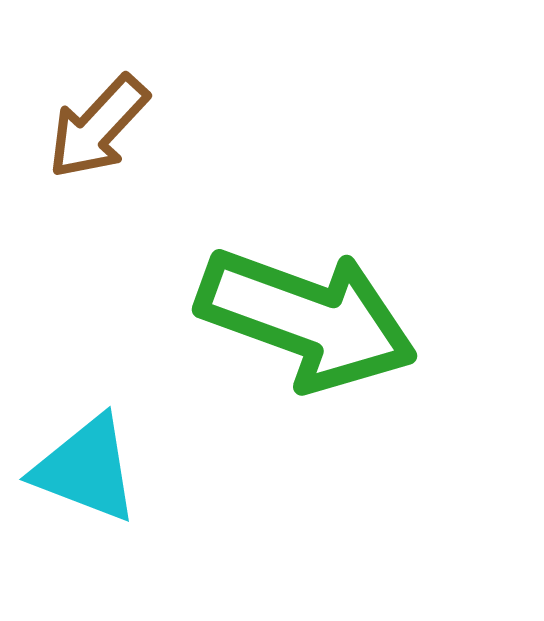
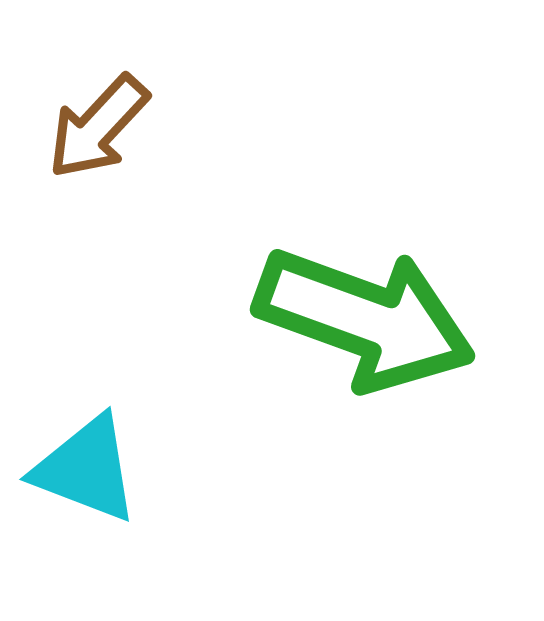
green arrow: moved 58 px right
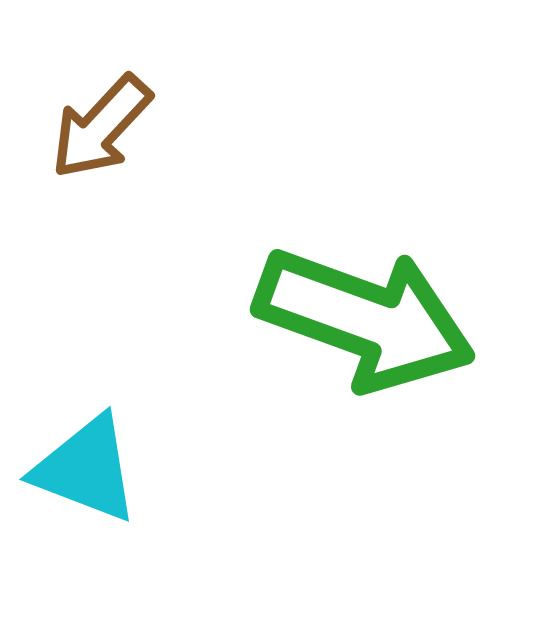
brown arrow: moved 3 px right
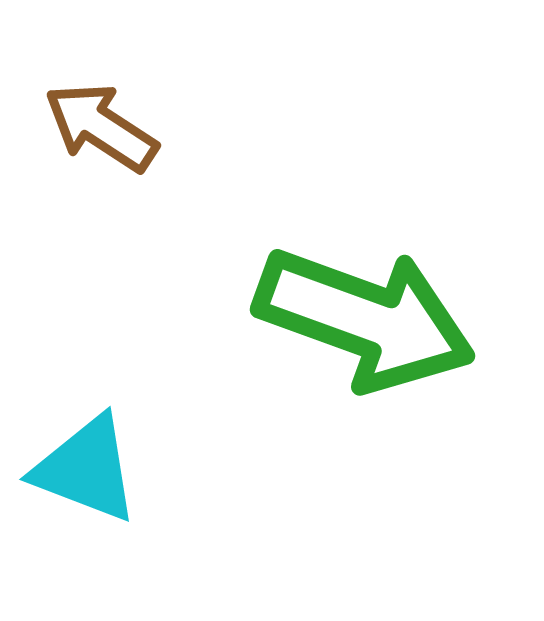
brown arrow: rotated 80 degrees clockwise
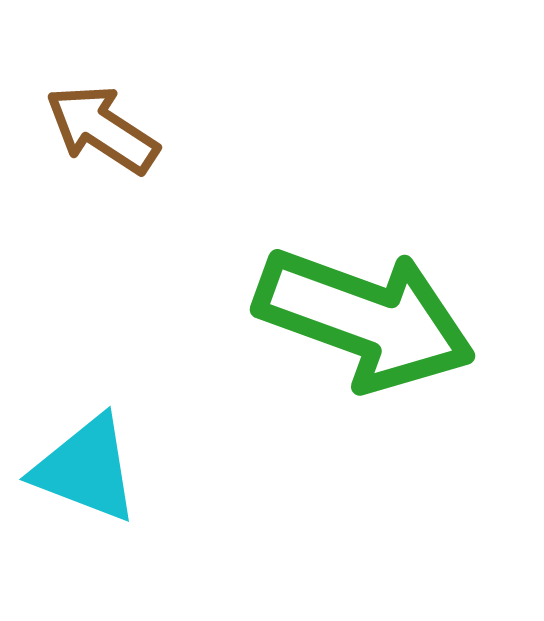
brown arrow: moved 1 px right, 2 px down
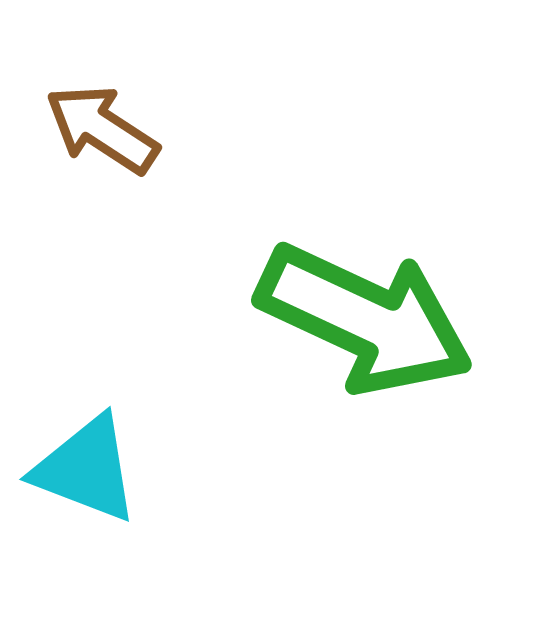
green arrow: rotated 5 degrees clockwise
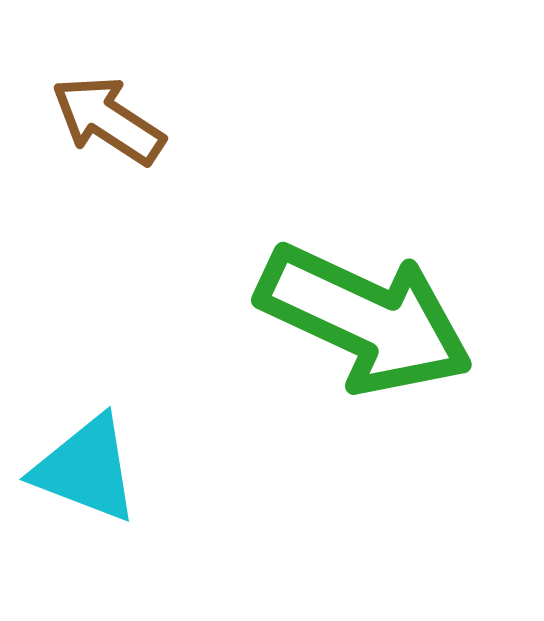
brown arrow: moved 6 px right, 9 px up
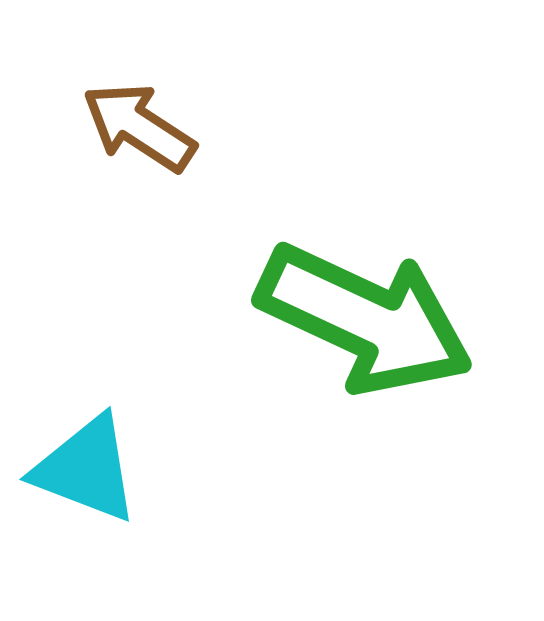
brown arrow: moved 31 px right, 7 px down
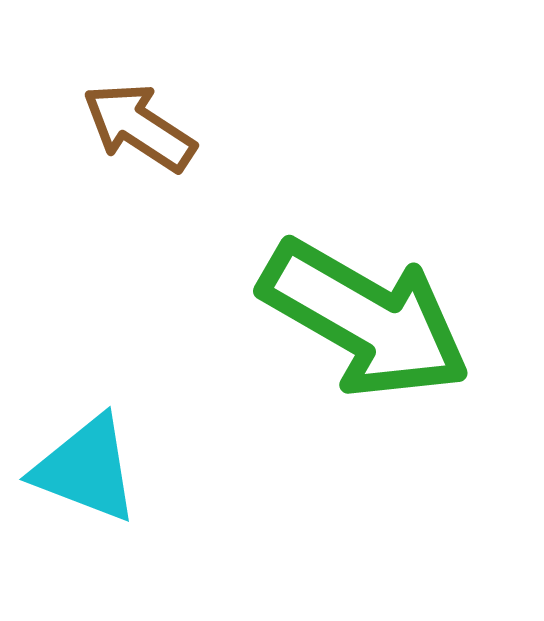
green arrow: rotated 5 degrees clockwise
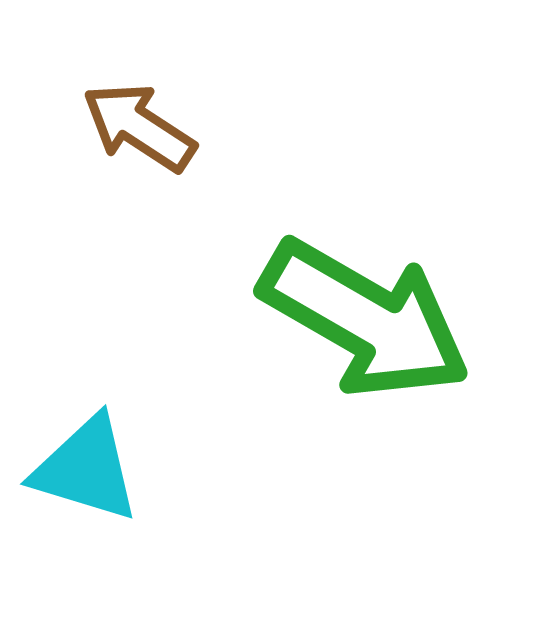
cyan triangle: rotated 4 degrees counterclockwise
